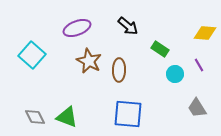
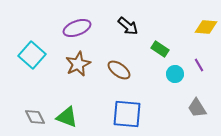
yellow diamond: moved 1 px right, 6 px up
brown star: moved 11 px left, 3 px down; rotated 20 degrees clockwise
brown ellipse: rotated 55 degrees counterclockwise
blue square: moved 1 px left
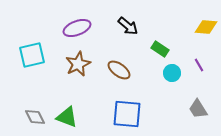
cyan square: rotated 36 degrees clockwise
cyan circle: moved 3 px left, 1 px up
gray trapezoid: moved 1 px right, 1 px down
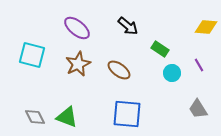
purple ellipse: rotated 60 degrees clockwise
cyan square: rotated 28 degrees clockwise
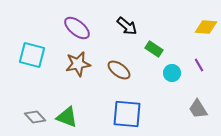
black arrow: moved 1 px left
green rectangle: moved 6 px left
brown star: rotated 15 degrees clockwise
gray diamond: rotated 15 degrees counterclockwise
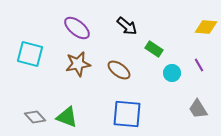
cyan square: moved 2 px left, 1 px up
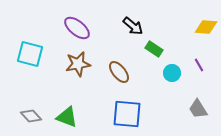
black arrow: moved 6 px right
brown ellipse: moved 2 px down; rotated 15 degrees clockwise
gray diamond: moved 4 px left, 1 px up
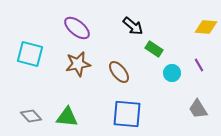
green triangle: rotated 15 degrees counterclockwise
